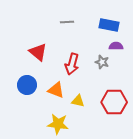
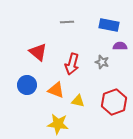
purple semicircle: moved 4 px right
red hexagon: rotated 20 degrees counterclockwise
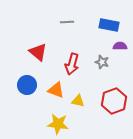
red hexagon: moved 1 px up
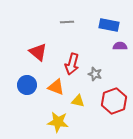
gray star: moved 7 px left, 12 px down
orange triangle: moved 3 px up
yellow star: moved 2 px up
